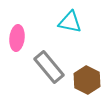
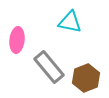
pink ellipse: moved 2 px down
brown hexagon: moved 1 px left, 2 px up; rotated 12 degrees clockwise
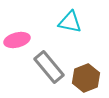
pink ellipse: rotated 70 degrees clockwise
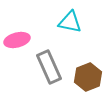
gray rectangle: rotated 16 degrees clockwise
brown hexagon: moved 2 px right, 1 px up
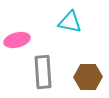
gray rectangle: moved 6 px left, 5 px down; rotated 20 degrees clockwise
brown hexagon: rotated 20 degrees clockwise
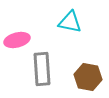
gray rectangle: moved 1 px left, 3 px up
brown hexagon: rotated 12 degrees clockwise
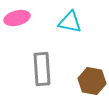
pink ellipse: moved 22 px up
brown hexagon: moved 4 px right, 4 px down
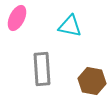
pink ellipse: rotated 50 degrees counterclockwise
cyan triangle: moved 4 px down
